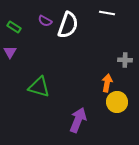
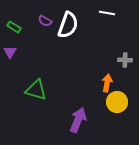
green triangle: moved 3 px left, 3 px down
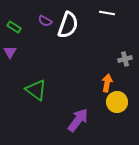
gray cross: moved 1 px up; rotated 16 degrees counterclockwise
green triangle: rotated 20 degrees clockwise
purple arrow: rotated 15 degrees clockwise
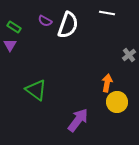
purple triangle: moved 7 px up
gray cross: moved 4 px right, 4 px up; rotated 24 degrees counterclockwise
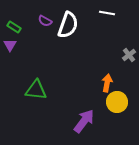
green triangle: rotated 30 degrees counterclockwise
purple arrow: moved 6 px right, 1 px down
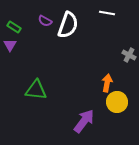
gray cross: rotated 24 degrees counterclockwise
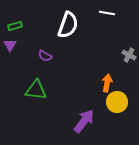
purple semicircle: moved 35 px down
green rectangle: moved 1 px right, 1 px up; rotated 48 degrees counterclockwise
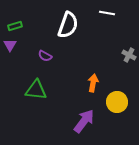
orange arrow: moved 14 px left
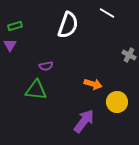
white line: rotated 21 degrees clockwise
purple semicircle: moved 1 px right, 10 px down; rotated 40 degrees counterclockwise
orange arrow: moved 1 px down; rotated 96 degrees clockwise
